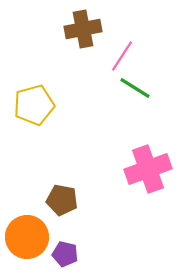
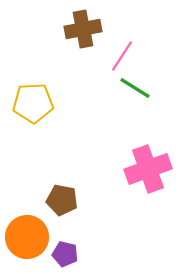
yellow pentagon: moved 1 px left, 2 px up; rotated 12 degrees clockwise
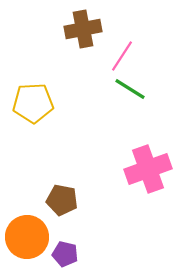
green line: moved 5 px left, 1 px down
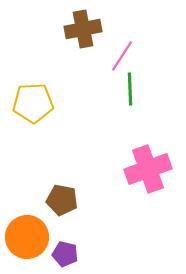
green line: rotated 56 degrees clockwise
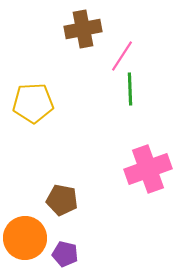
orange circle: moved 2 px left, 1 px down
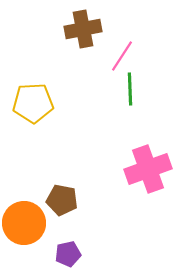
orange circle: moved 1 px left, 15 px up
purple pentagon: moved 3 px right; rotated 25 degrees counterclockwise
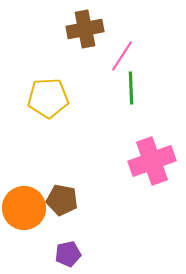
brown cross: moved 2 px right
green line: moved 1 px right, 1 px up
yellow pentagon: moved 15 px right, 5 px up
pink cross: moved 4 px right, 8 px up
orange circle: moved 15 px up
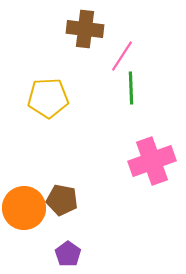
brown cross: rotated 18 degrees clockwise
purple pentagon: rotated 25 degrees counterclockwise
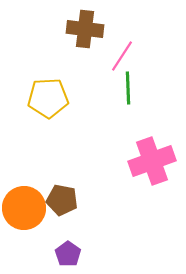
green line: moved 3 px left
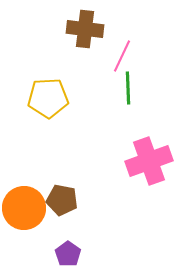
pink line: rotated 8 degrees counterclockwise
pink cross: moved 3 px left
